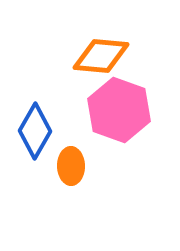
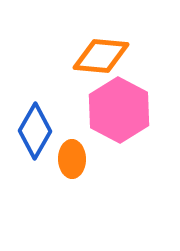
pink hexagon: rotated 8 degrees clockwise
orange ellipse: moved 1 px right, 7 px up
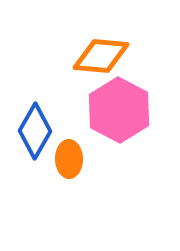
orange ellipse: moved 3 px left
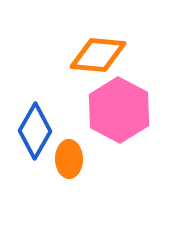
orange diamond: moved 3 px left, 1 px up
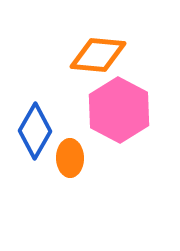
orange ellipse: moved 1 px right, 1 px up
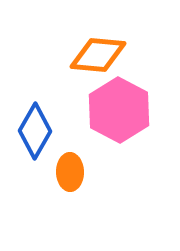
orange ellipse: moved 14 px down
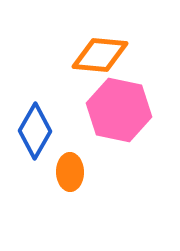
orange diamond: moved 2 px right
pink hexagon: rotated 16 degrees counterclockwise
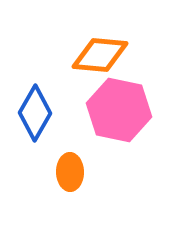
blue diamond: moved 18 px up
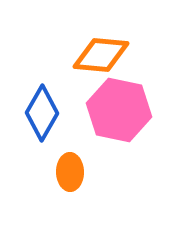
orange diamond: moved 1 px right
blue diamond: moved 7 px right
